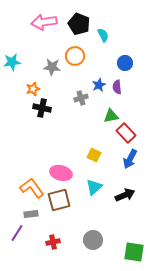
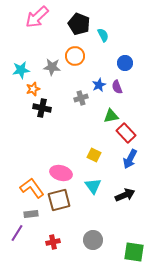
pink arrow: moved 7 px left, 5 px up; rotated 35 degrees counterclockwise
cyan star: moved 9 px right, 8 px down
purple semicircle: rotated 16 degrees counterclockwise
cyan triangle: moved 1 px left, 1 px up; rotated 24 degrees counterclockwise
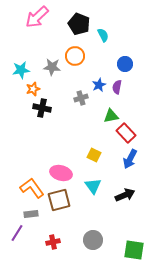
blue circle: moved 1 px down
purple semicircle: rotated 32 degrees clockwise
green square: moved 2 px up
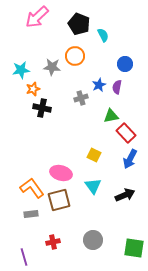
purple line: moved 7 px right, 24 px down; rotated 48 degrees counterclockwise
green square: moved 2 px up
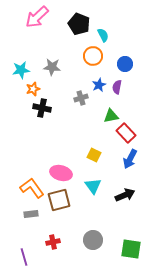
orange circle: moved 18 px right
green square: moved 3 px left, 1 px down
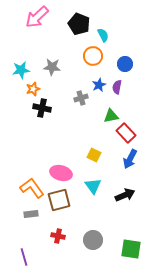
red cross: moved 5 px right, 6 px up; rotated 24 degrees clockwise
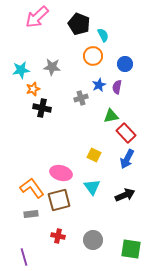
blue arrow: moved 3 px left
cyan triangle: moved 1 px left, 1 px down
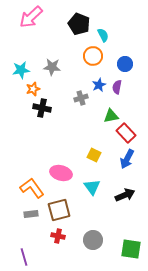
pink arrow: moved 6 px left
brown square: moved 10 px down
